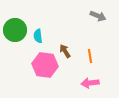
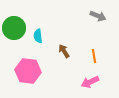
green circle: moved 1 px left, 2 px up
brown arrow: moved 1 px left
orange line: moved 4 px right
pink hexagon: moved 17 px left, 6 px down
pink arrow: moved 1 px up; rotated 18 degrees counterclockwise
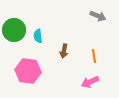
green circle: moved 2 px down
brown arrow: rotated 136 degrees counterclockwise
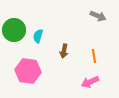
cyan semicircle: rotated 24 degrees clockwise
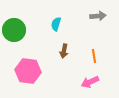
gray arrow: rotated 28 degrees counterclockwise
cyan semicircle: moved 18 px right, 12 px up
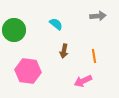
cyan semicircle: rotated 112 degrees clockwise
pink arrow: moved 7 px left, 1 px up
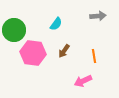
cyan semicircle: rotated 88 degrees clockwise
brown arrow: rotated 24 degrees clockwise
pink hexagon: moved 5 px right, 18 px up
